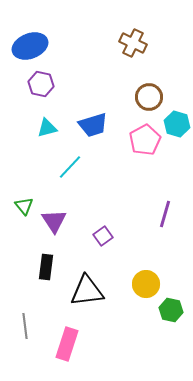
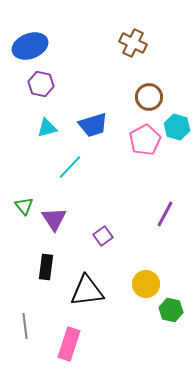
cyan hexagon: moved 3 px down
purple line: rotated 12 degrees clockwise
purple triangle: moved 2 px up
pink rectangle: moved 2 px right
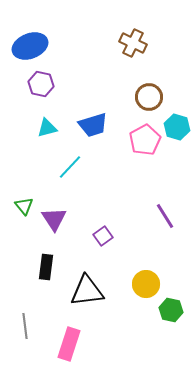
purple line: moved 2 px down; rotated 60 degrees counterclockwise
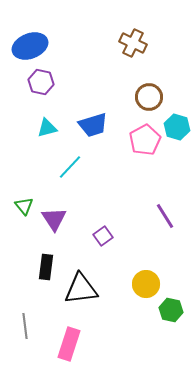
purple hexagon: moved 2 px up
black triangle: moved 6 px left, 2 px up
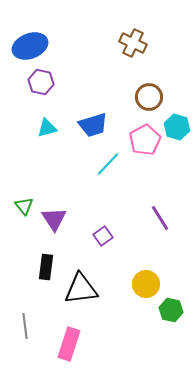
cyan line: moved 38 px right, 3 px up
purple line: moved 5 px left, 2 px down
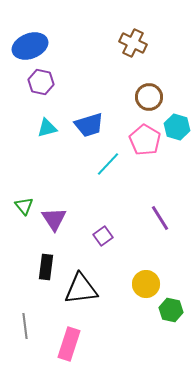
blue trapezoid: moved 4 px left
pink pentagon: rotated 12 degrees counterclockwise
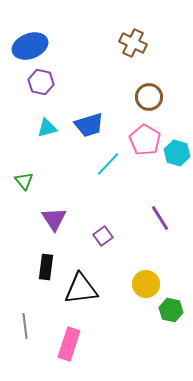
cyan hexagon: moved 26 px down
green triangle: moved 25 px up
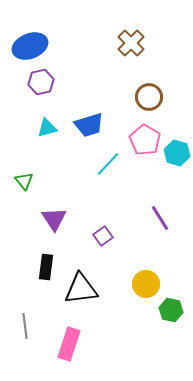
brown cross: moved 2 px left; rotated 20 degrees clockwise
purple hexagon: rotated 25 degrees counterclockwise
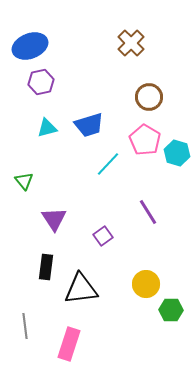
purple line: moved 12 px left, 6 px up
green hexagon: rotated 10 degrees counterclockwise
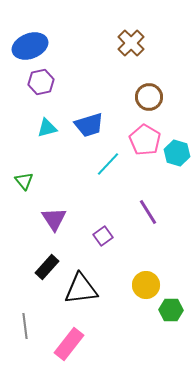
black rectangle: moved 1 px right; rotated 35 degrees clockwise
yellow circle: moved 1 px down
pink rectangle: rotated 20 degrees clockwise
